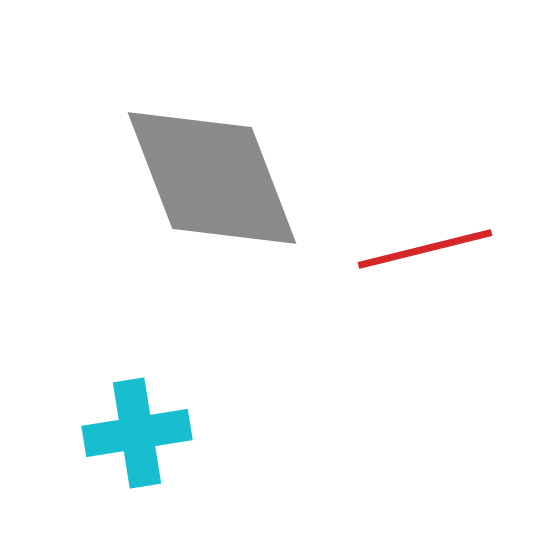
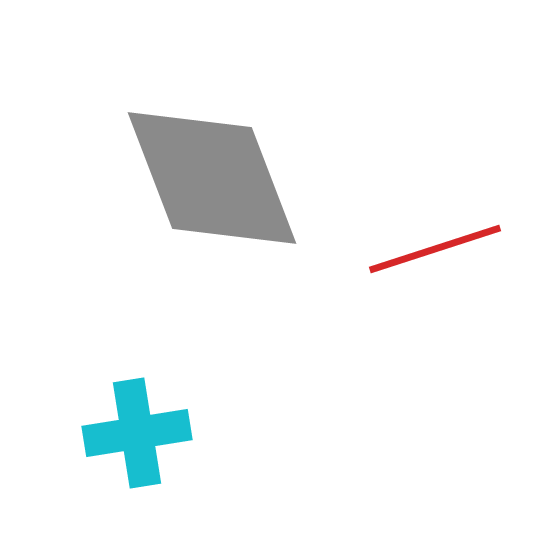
red line: moved 10 px right; rotated 4 degrees counterclockwise
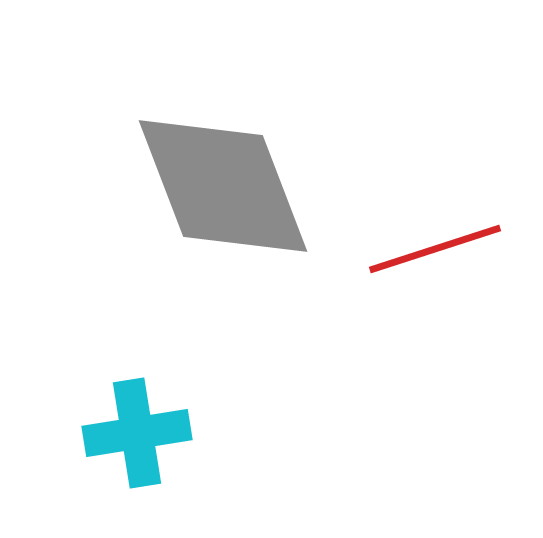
gray diamond: moved 11 px right, 8 px down
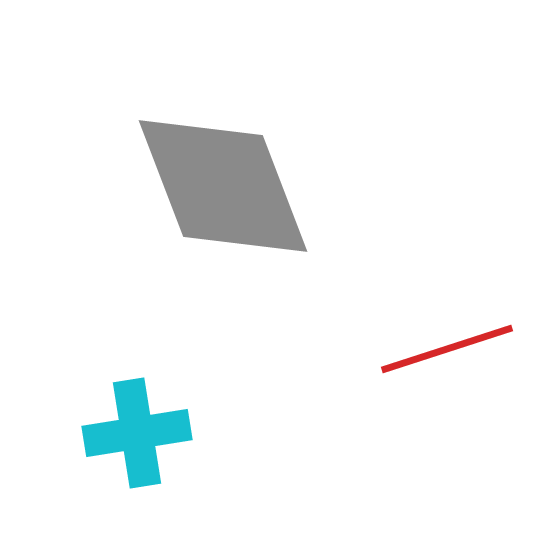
red line: moved 12 px right, 100 px down
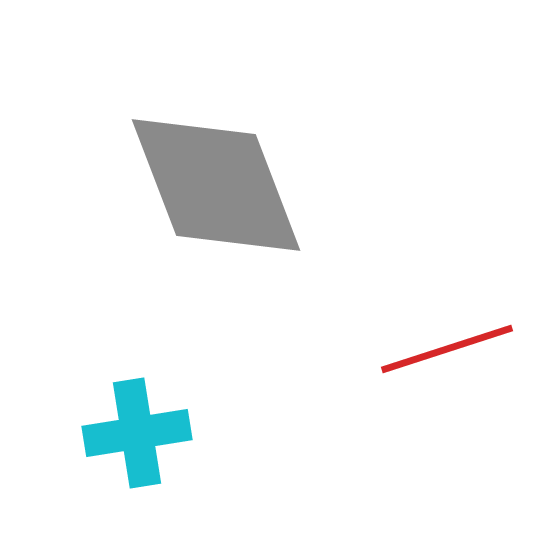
gray diamond: moved 7 px left, 1 px up
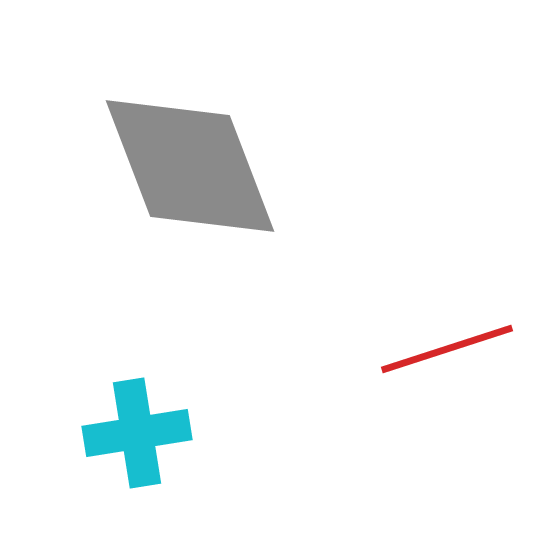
gray diamond: moved 26 px left, 19 px up
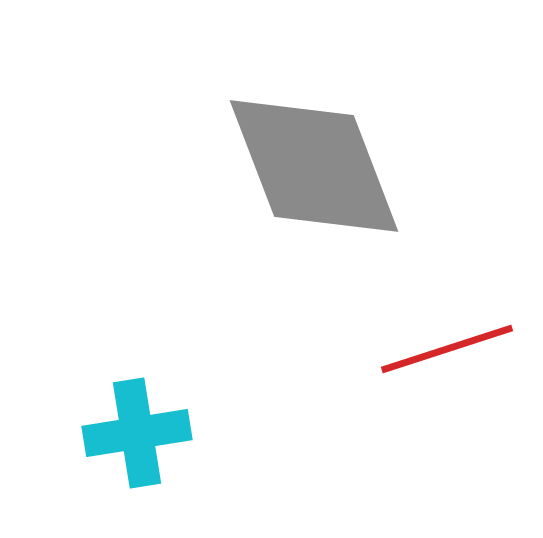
gray diamond: moved 124 px right
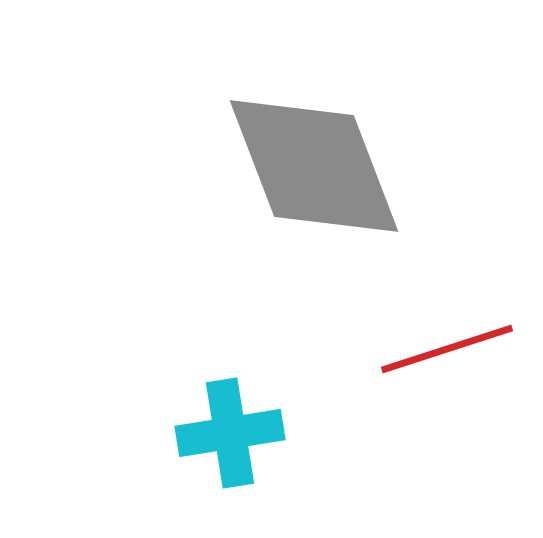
cyan cross: moved 93 px right
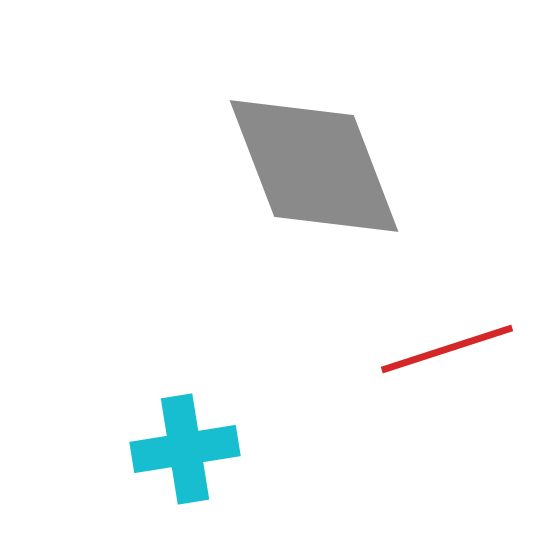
cyan cross: moved 45 px left, 16 px down
